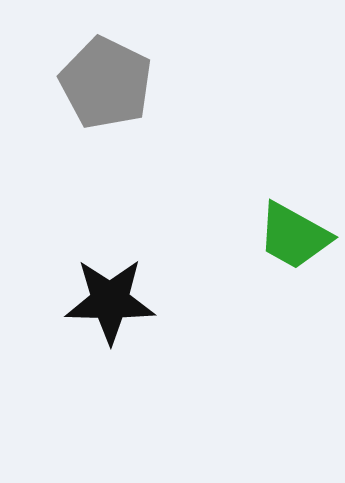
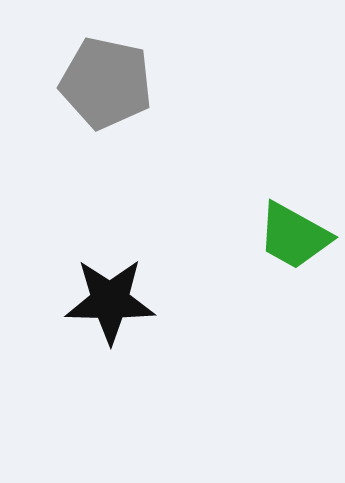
gray pentagon: rotated 14 degrees counterclockwise
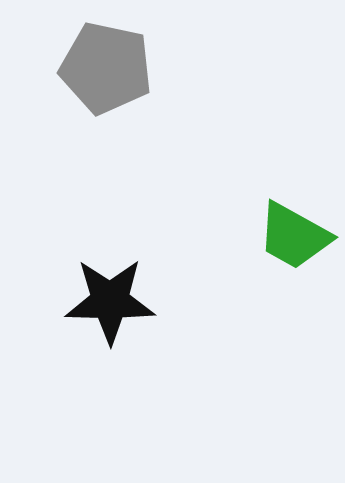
gray pentagon: moved 15 px up
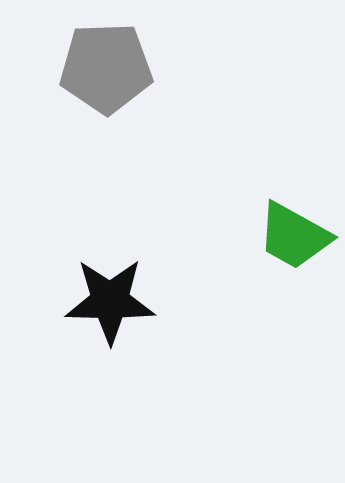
gray pentagon: rotated 14 degrees counterclockwise
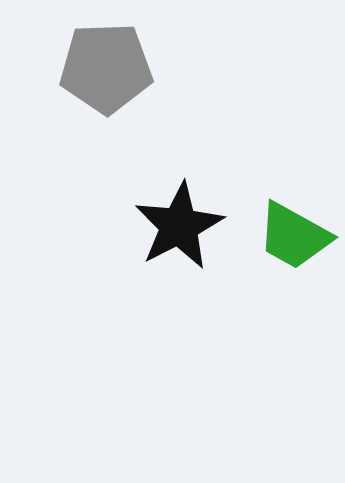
black star: moved 69 px right, 75 px up; rotated 28 degrees counterclockwise
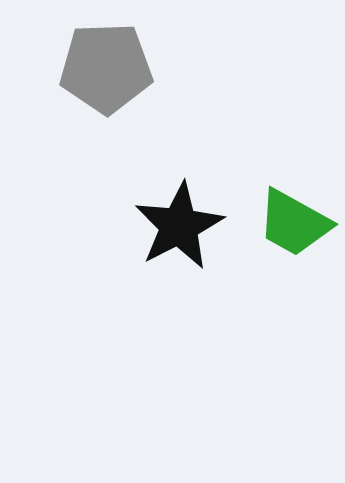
green trapezoid: moved 13 px up
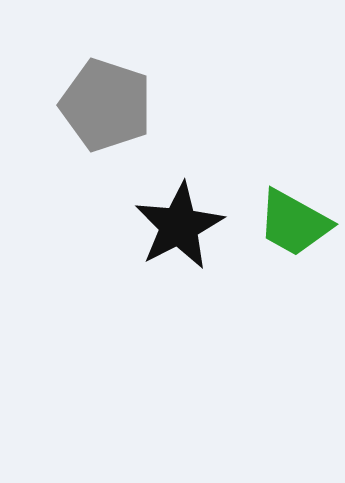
gray pentagon: moved 37 px down; rotated 20 degrees clockwise
